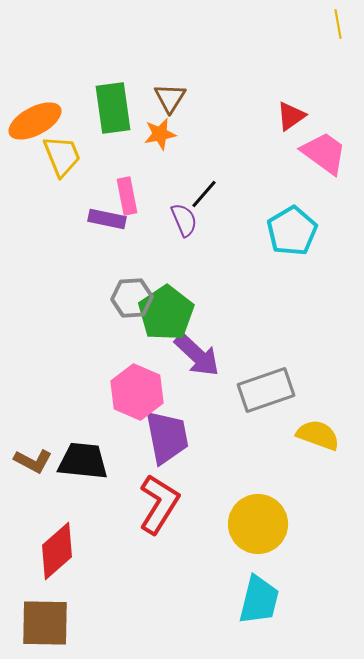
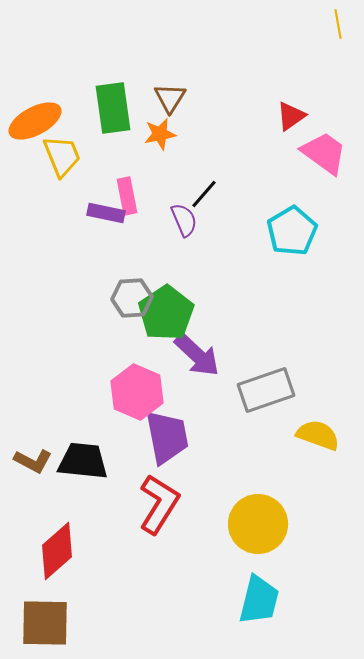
purple rectangle: moved 1 px left, 6 px up
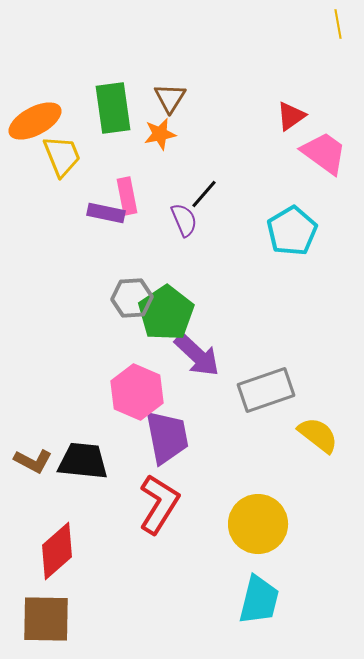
yellow semicircle: rotated 18 degrees clockwise
brown square: moved 1 px right, 4 px up
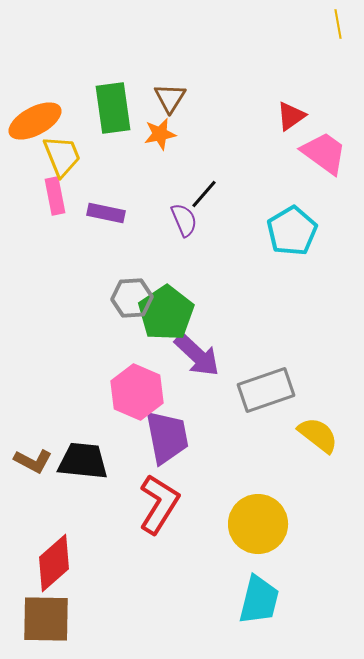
pink rectangle: moved 72 px left
red diamond: moved 3 px left, 12 px down
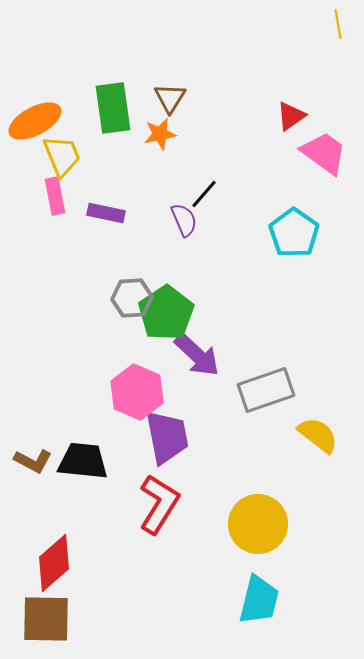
cyan pentagon: moved 2 px right, 2 px down; rotated 6 degrees counterclockwise
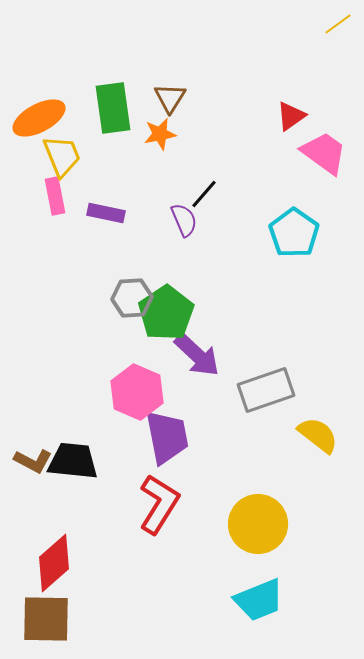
yellow line: rotated 64 degrees clockwise
orange ellipse: moved 4 px right, 3 px up
black trapezoid: moved 10 px left
cyan trapezoid: rotated 54 degrees clockwise
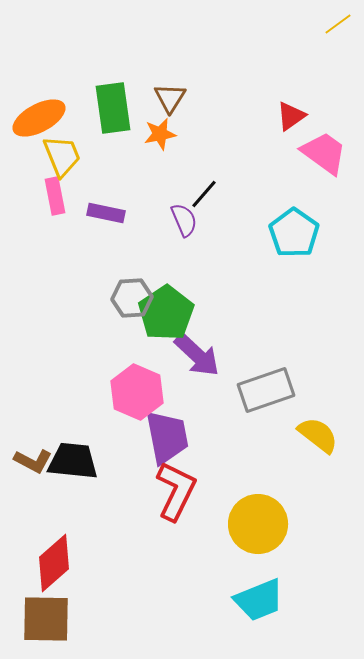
red L-shape: moved 17 px right, 13 px up; rotated 6 degrees counterclockwise
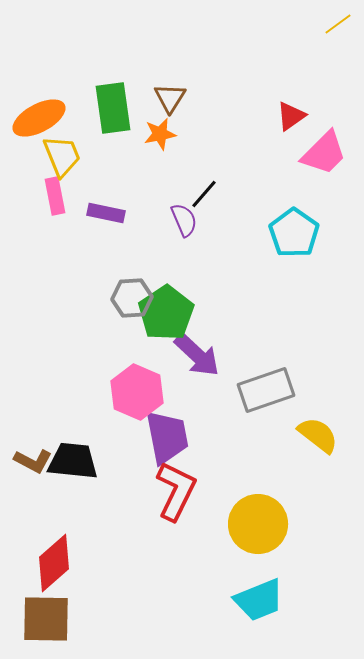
pink trapezoid: rotated 99 degrees clockwise
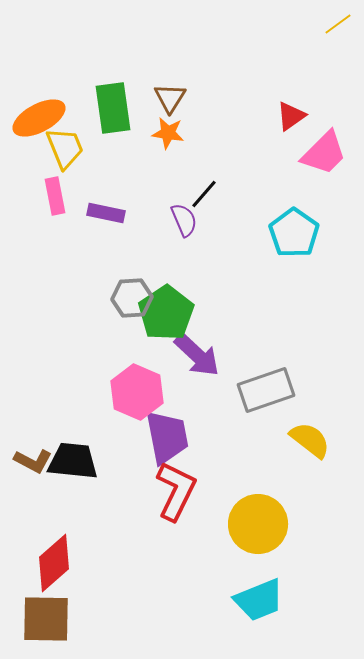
orange star: moved 8 px right, 1 px up; rotated 20 degrees clockwise
yellow trapezoid: moved 3 px right, 8 px up
yellow semicircle: moved 8 px left, 5 px down
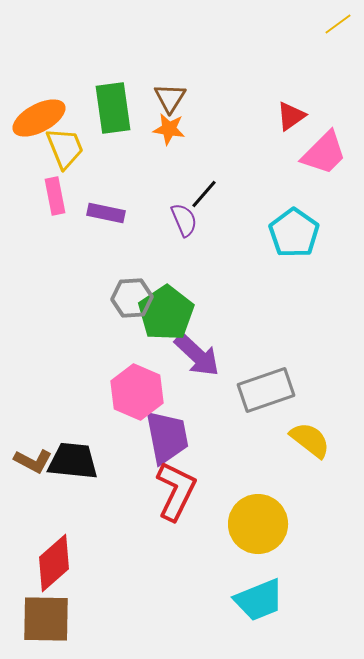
orange star: moved 1 px right, 4 px up
